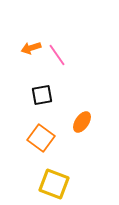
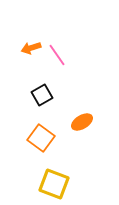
black square: rotated 20 degrees counterclockwise
orange ellipse: rotated 25 degrees clockwise
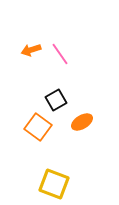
orange arrow: moved 2 px down
pink line: moved 3 px right, 1 px up
black square: moved 14 px right, 5 px down
orange square: moved 3 px left, 11 px up
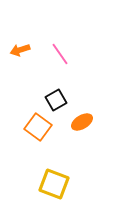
orange arrow: moved 11 px left
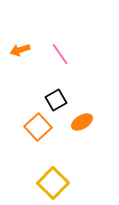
orange square: rotated 12 degrees clockwise
yellow square: moved 1 px left, 1 px up; rotated 24 degrees clockwise
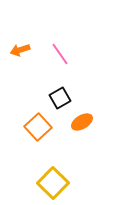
black square: moved 4 px right, 2 px up
